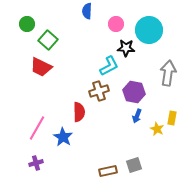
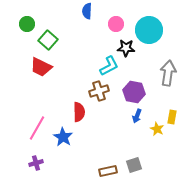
yellow rectangle: moved 1 px up
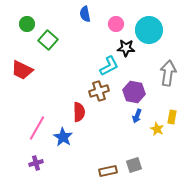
blue semicircle: moved 2 px left, 3 px down; rotated 14 degrees counterclockwise
red trapezoid: moved 19 px left, 3 px down
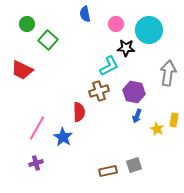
yellow rectangle: moved 2 px right, 3 px down
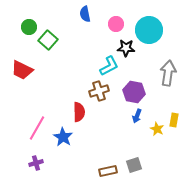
green circle: moved 2 px right, 3 px down
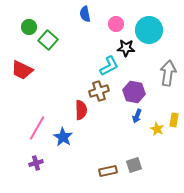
red semicircle: moved 2 px right, 2 px up
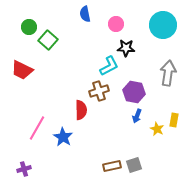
cyan circle: moved 14 px right, 5 px up
purple cross: moved 12 px left, 6 px down
brown rectangle: moved 4 px right, 5 px up
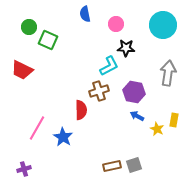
green square: rotated 18 degrees counterclockwise
blue arrow: rotated 96 degrees clockwise
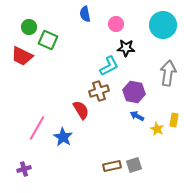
red trapezoid: moved 14 px up
red semicircle: rotated 30 degrees counterclockwise
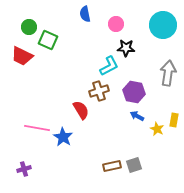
pink line: rotated 70 degrees clockwise
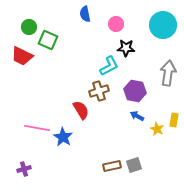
purple hexagon: moved 1 px right, 1 px up
